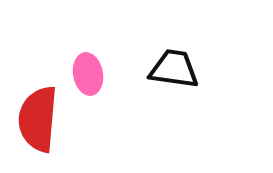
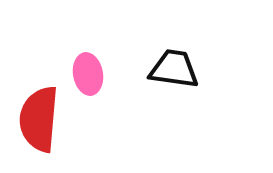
red semicircle: moved 1 px right
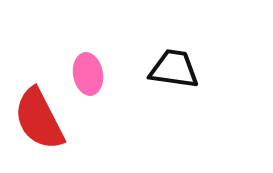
red semicircle: rotated 32 degrees counterclockwise
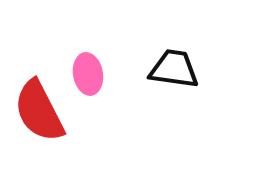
red semicircle: moved 8 px up
